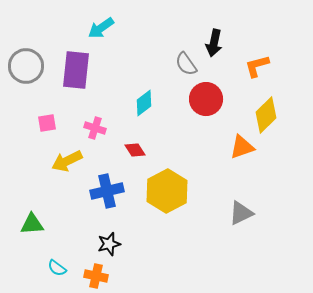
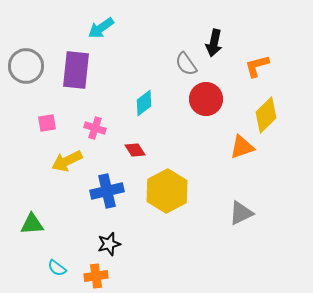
orange cross: rotated 20 degrees counterclockwise
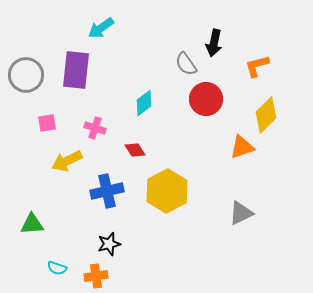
gray circle: moved 9 px down
cyan semicircle: rotated 18 degrees counterclockwise
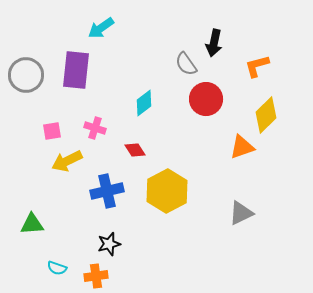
pink square: moved 5 px right, 8 px down
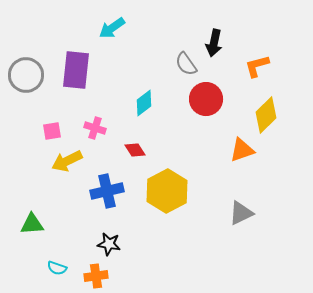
cyan arrow: moved 11 px right
orange triangle: moved 3 px down
black star: rotated 25 degrees clockwise
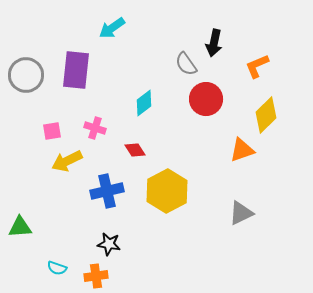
orange L-shape: rotated 8 degrees counterclockwise
green triangle: moved 12 px left, 3 px down
